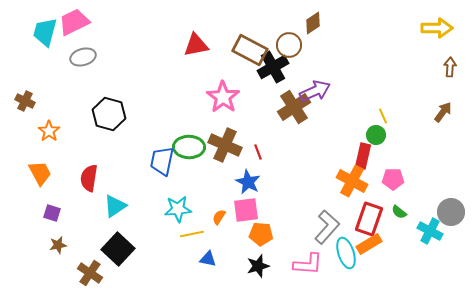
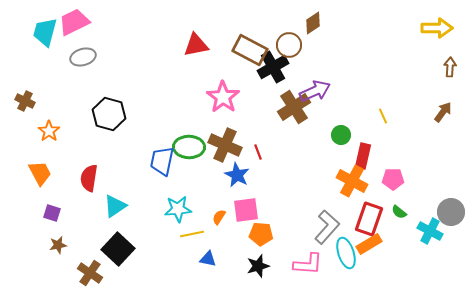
green circle at (376, 135): moved 35 px left
blue star at (248, 182): moved 11 px left, 7 px up
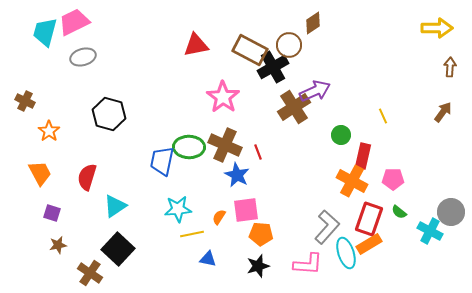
red semicircle at (89, 178): moved 2 px left, 1 px up; rotated 8 degrees clockwise
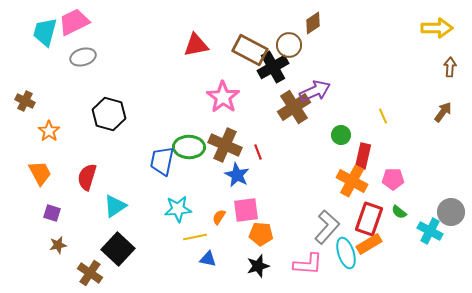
yellow line at (192, 234): moved 3 px right, 3 px down
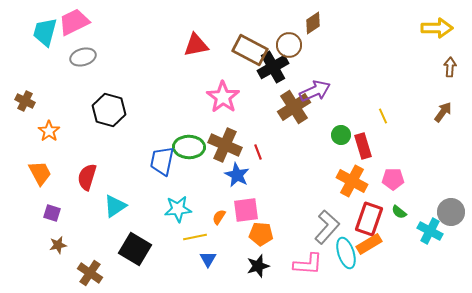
black hexagon at (109, 114): moved 4 px up
red rectangle at (363, 156): moved 10 px up; rotated 30 degrees counterclockwise
black square at (118, 249): moved 17 px right; rotated 12 degrees counterclockwise
blue triangle at (208, 259): rotated 48 degrees clockwise
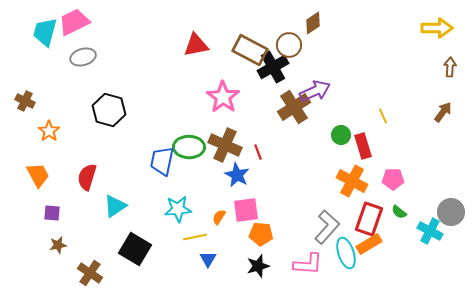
orange trapezoid at (40, 173): moved 2 px left, 2 px down
purple square at (52, 213): rotated 12 degrees counterclockwise
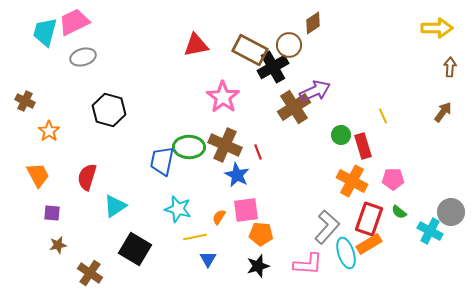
cyan star at (178, 209): rotated 20 degrees clockwise
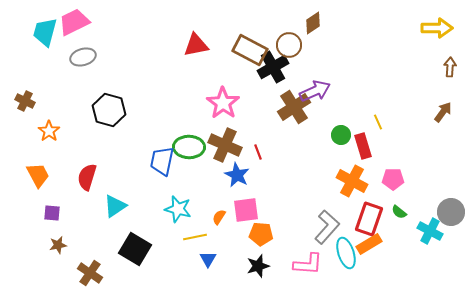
pink star at (223, 97): moved 6 px down
yellow line at (383, 116): moved 5 px left, 6 px down
